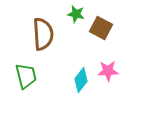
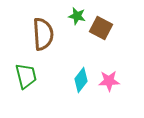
green star: moved 1 px right, 2 px down
pink star: moved 1 px right, 10 px down
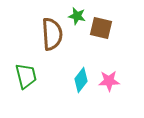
brown square: rotated 15 degrees counterclockwise
brown semicircle: moved 9 px right
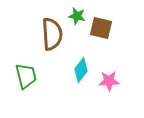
cyan diamond: moved 10 px up
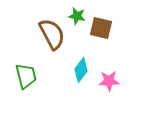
brown semicircle: rotated 24 degrees counterclockwise
